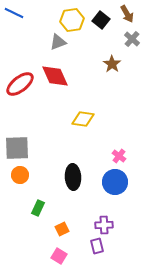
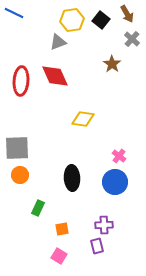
red ellipse: moved 1 px right, 3 px up; rotated 48 degrees counterclockwise
black ellipse: moved 1 px left, 1 px down
orange square: rotated 16 degrees clockwise
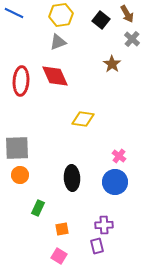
yellow hexagon: moved 11 px left, 5 px up
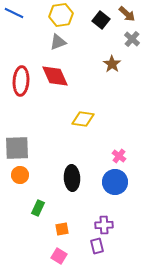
brown arrow: rotated 18 degrees counterclockwise
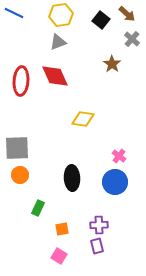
purple cross: moved 5 px left
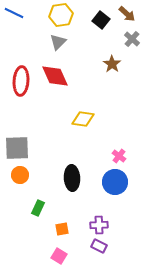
gray triangle: rotated 24 degrees counterclockwise
purple rectangle: moved 2 px right; rotated 49 degrees counterclockwise
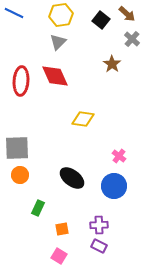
black ellipse: rotated 50 degrees counterclockwise
blue circle: moved 1 px left, 4 px down
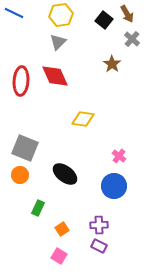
brown arrow: rotated 18 degrees clockwise
black square: moved 3 px right
gray square: moved 8 px right; rotated 24 degrees clockwise
black ellipse: moved 7 px left, 4 px up
orange square: rotated 24 degrees counterclockwise
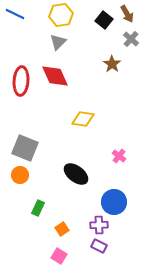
blue line: moved 1 px right, 1 px down
gray cross: moved 1 px left
black ellipse: moved 11 px right
blue circle: moved 16 px down
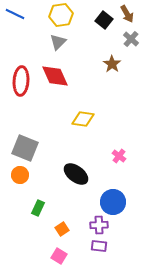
blue circle: moved 1 px left
purple rectangle: rotated 21 degrees counterclockwise
